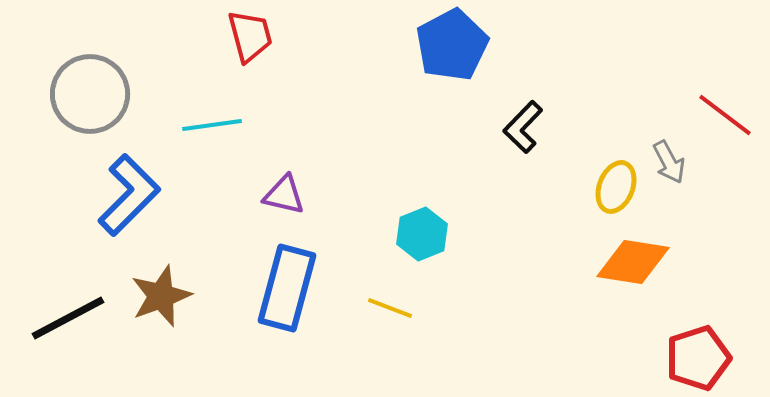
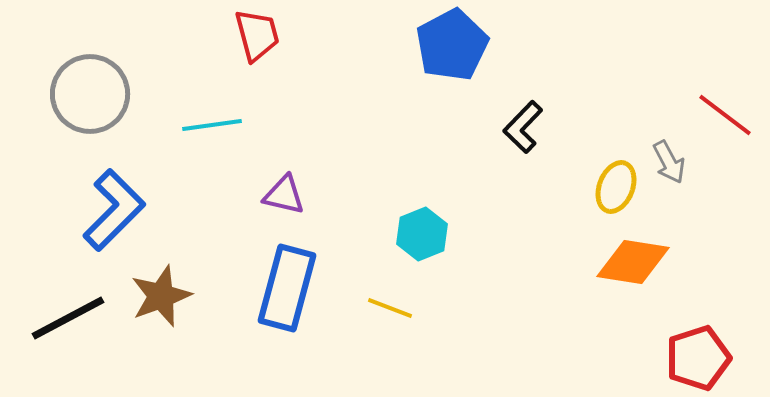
red trapezoid: moved 7 px right, 1 px up
blue L-shape: moved 15 px left, 15 px down
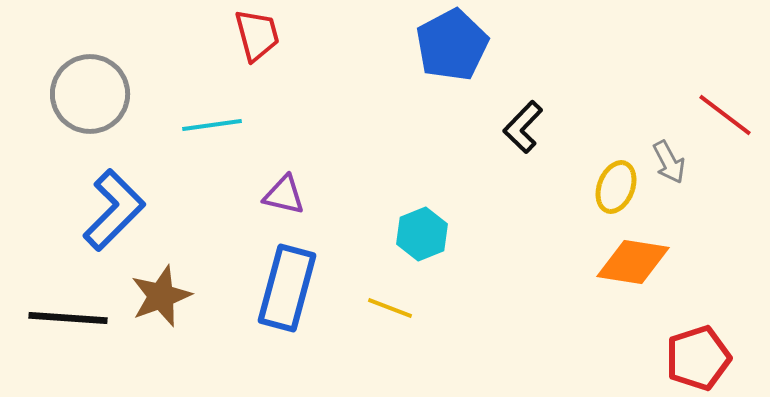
black line: rotated 32 degrees clockwise
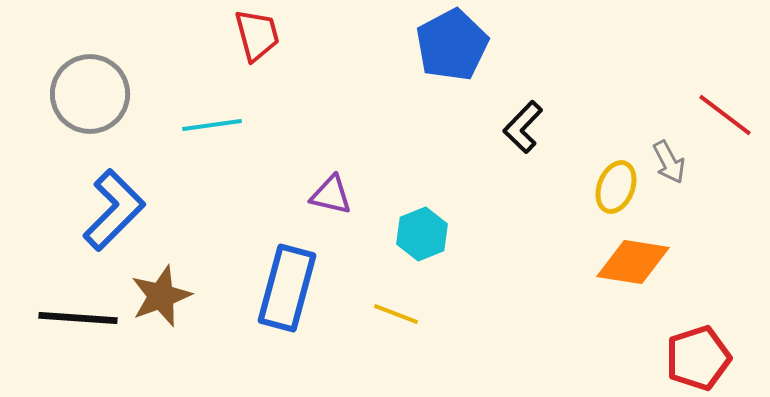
purple triangle: moved 47 px right
yellow line: moved 6 px right, 6 px down
black line: moved 10 px right
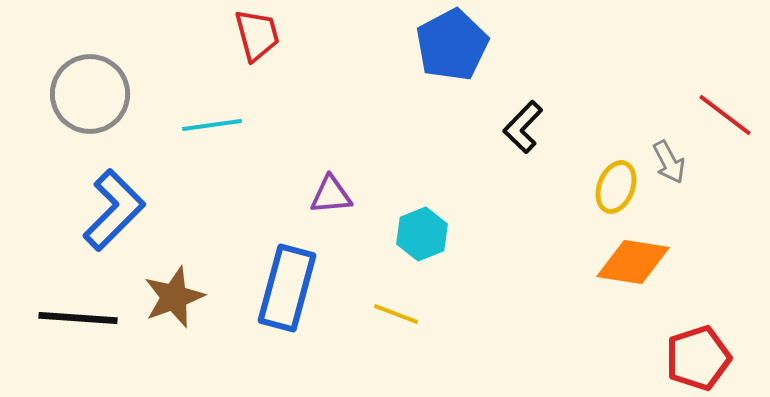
purple triangle: rotated 18 degrees counterclockwise
brown star: moved 13 px right, 1 px down
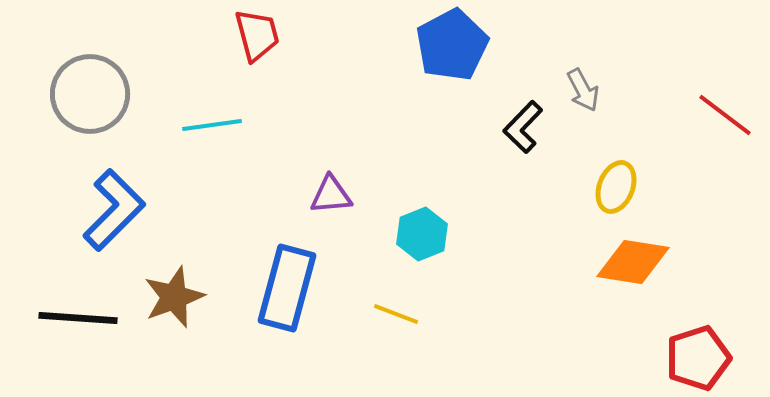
gray arrow: moved 86 px left, 72 px up
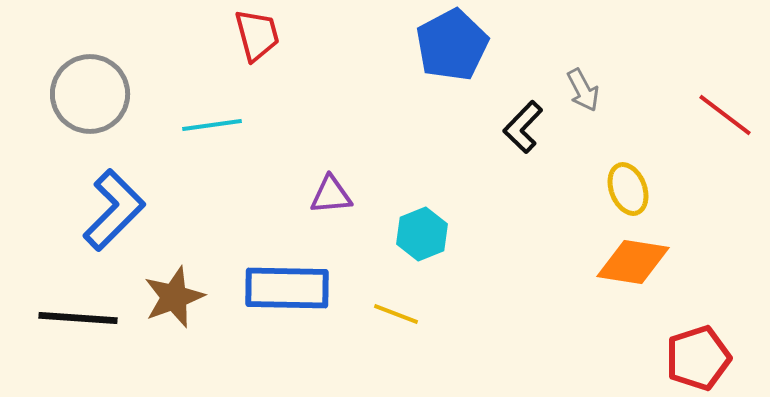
yellow ellipse: moved 12 px right, 2 px down; rotated 42 degrees counterclockwise
blue rectangle: rotated 76 degrees clockwise
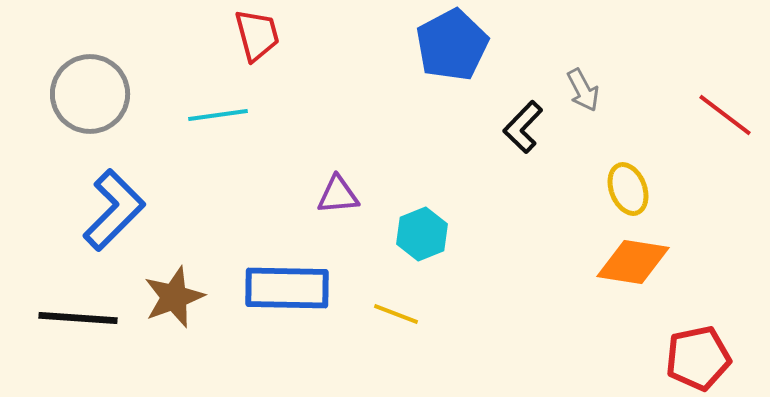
cyan line: moved 6 px right, 10 px up
purple triangle: moved 7 px right
red pentagon: rotated 6 degrees clockwise
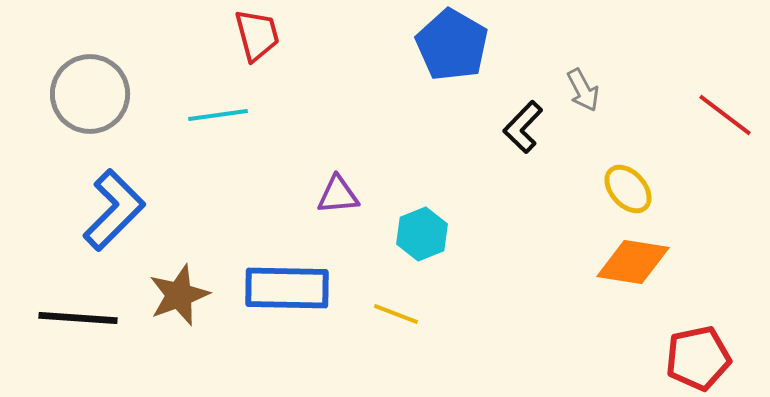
blue pentagon: rotated 14 degrees counterclockwise
yellow ellipse: rotated 21 degrees counterclockwise
brown star: moved 5 px right, 2 px up
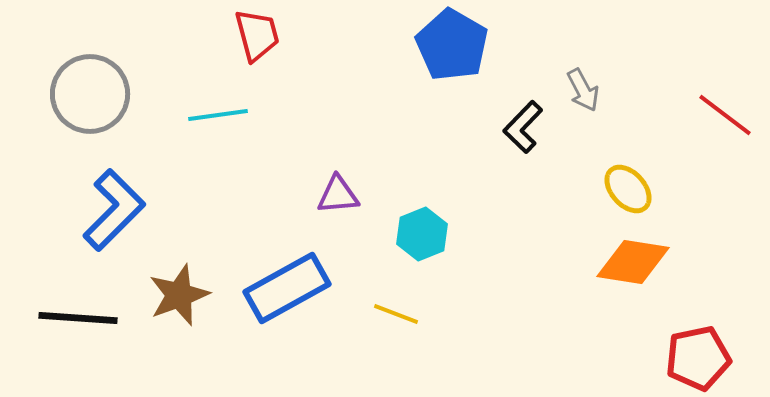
blue rectangle: rotated 30 degrees counterclockwise
